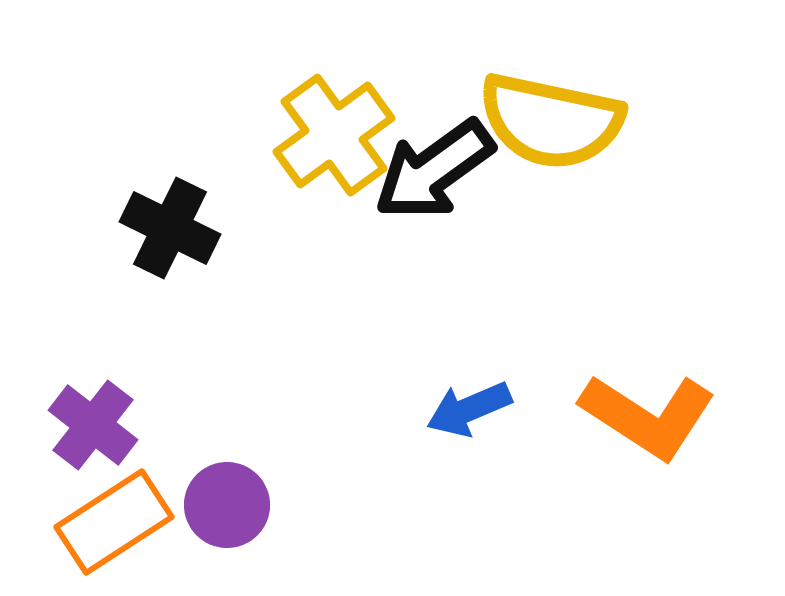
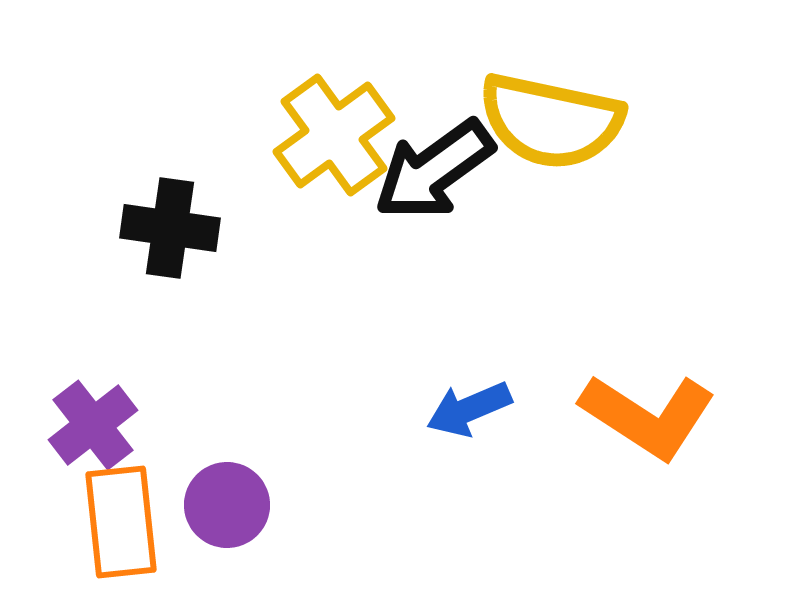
black cross: rotated 18 degrees counterclockwise
purple cross: rotated 14 degrees clockwise
orange rectangle: moved 7 px right; rotated 63 degrees counterclockwise
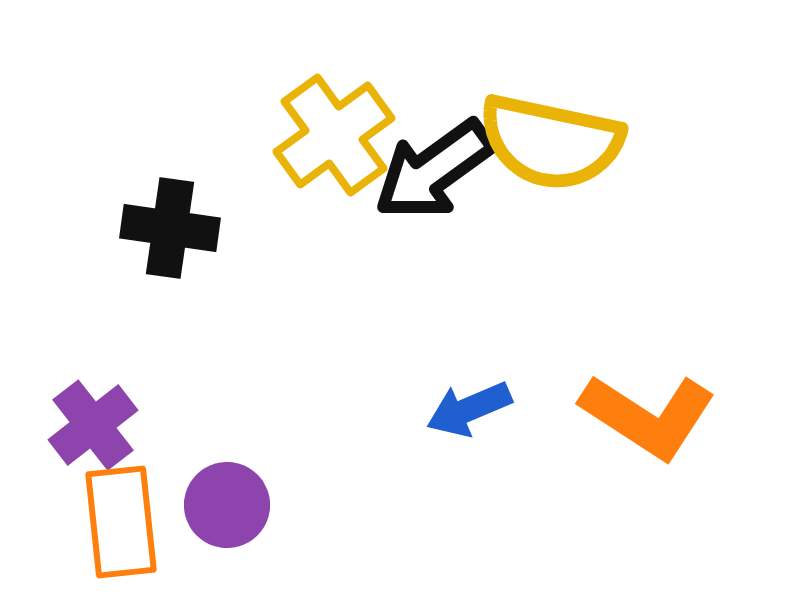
yellow semicircle: moved 21 px down
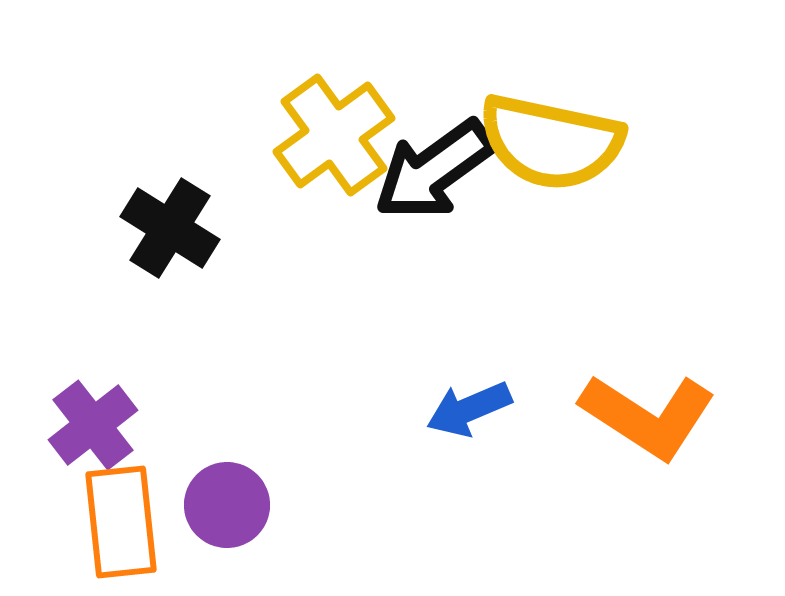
black cross: rotated 24 degrees clockwise
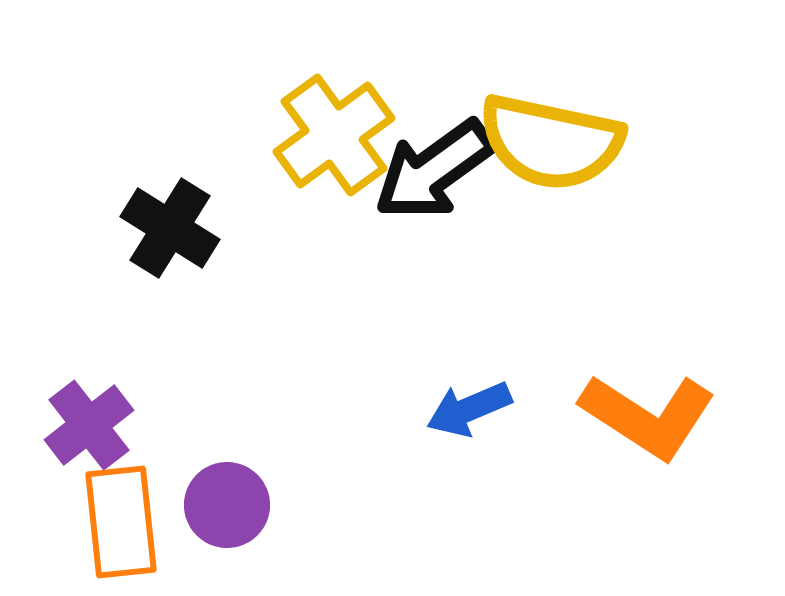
purple cross: moved 4 px left
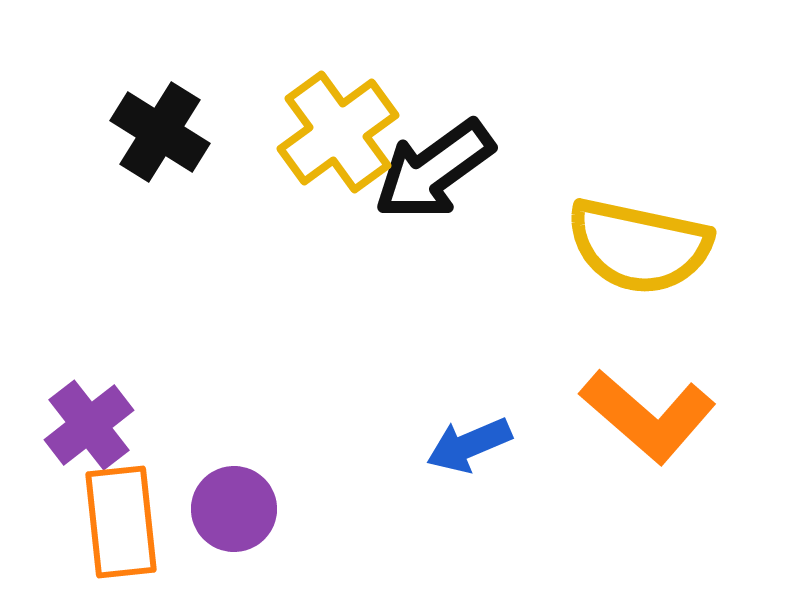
yellow cross: moved 4 px right, 3 px up
yellow semicircle: moved 88 px right, 104 px down
black cross: moved 10 px left, 96 px up
blue arrow: moved 36 px down
orange L-shape: rotated 8 degrees clockwise
purple circle: moved 7 px right, 4 px down
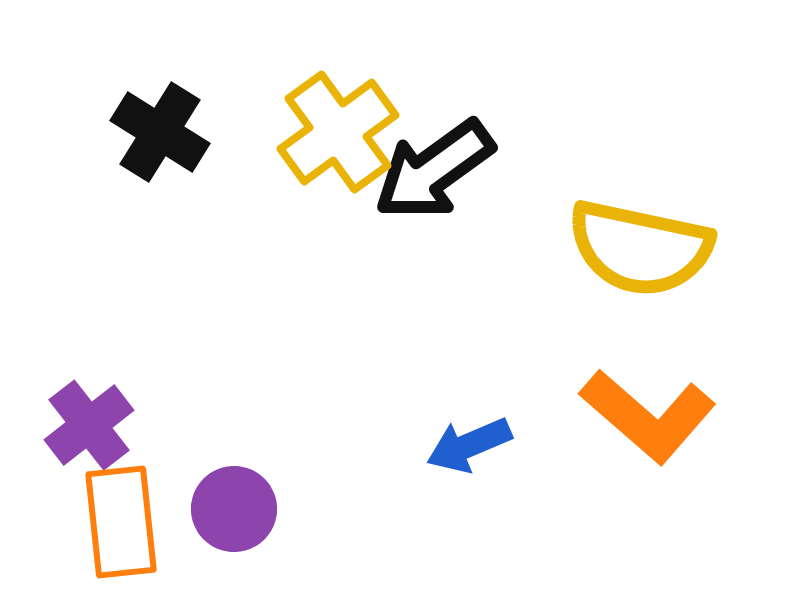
yellow semicircle: moved 1 px right, 2 px down
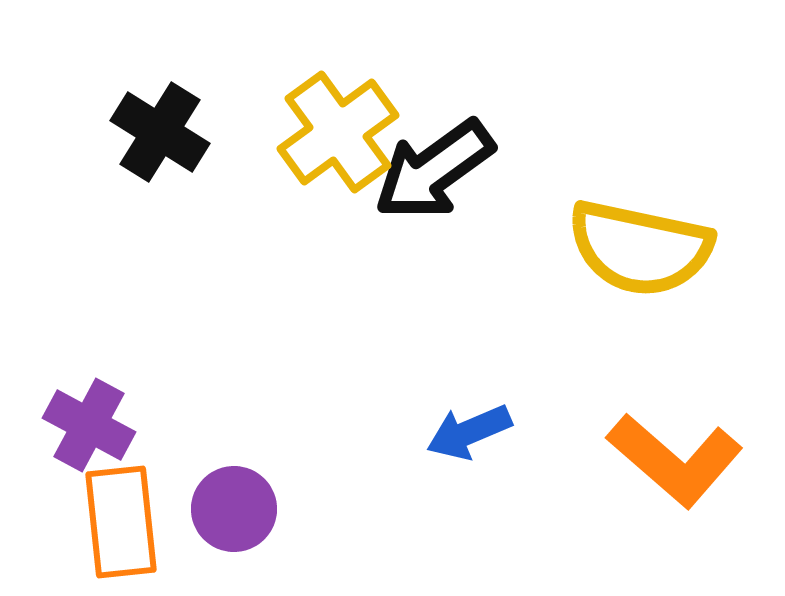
orange L-shape: moved 27 px right, 44 px down
purple cross: rotated 24 degrees counterclockwise
blue arrow: moved 13 px up
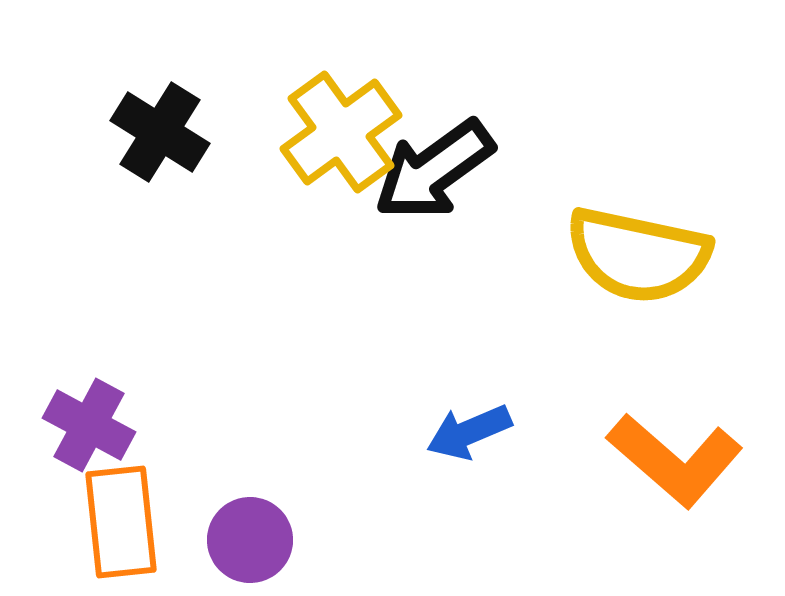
yellow cross: moved 3 px right
yellow semicircle: moved 2 px left, 7 px down
purple circle: moved 16 px right, 31 px down
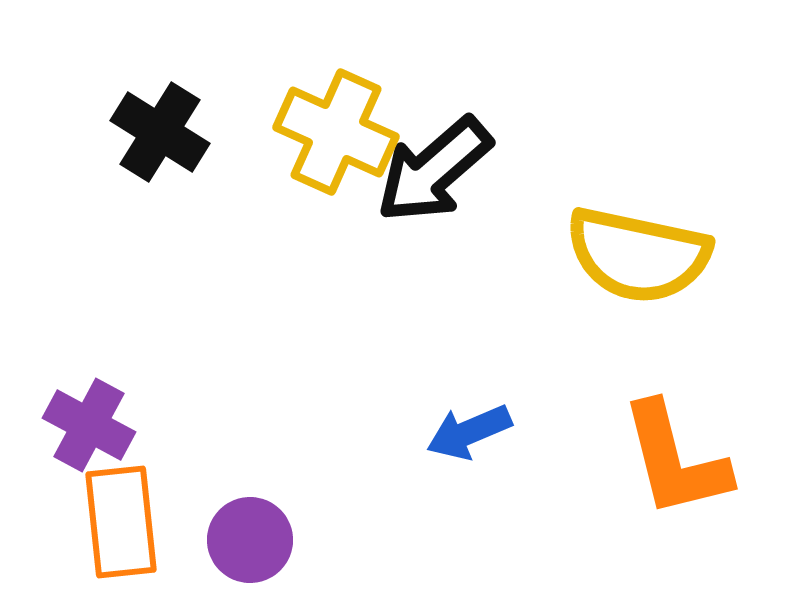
yellow cross: moved 5 px left; rotated 30 degrees counterclockwise
black arrow: rotated 5 degrees counterclockwise
orange L-shape: rotated 35 degrees clockwise
